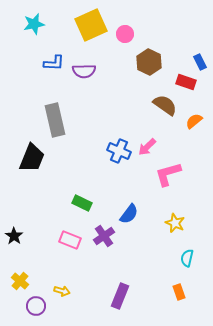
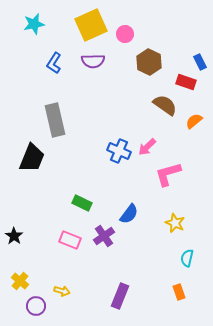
blue L-shape: rotated 120 degrees clockwise
purple semicircle: moved 9 px right, 10 px up
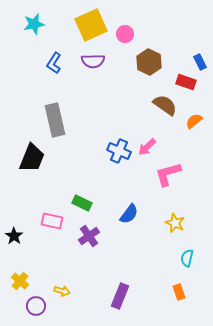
purple cross: moved 15 px left
pink rectangle: moved 18 px left, 19 px up; rotated 10 degrees counterclockwise
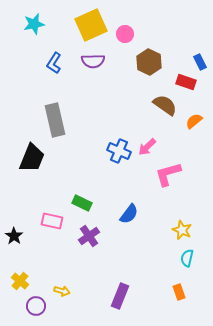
yellow star: moved 7 px right, 7 px down
